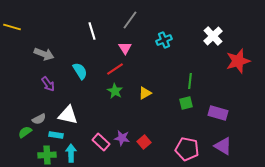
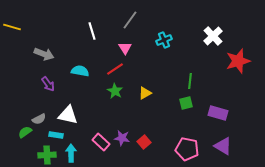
cyan semicircle: rotated 48 degrees counterclockwise
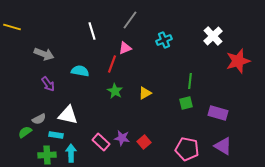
pink triangle: rotated 40 degrees clockwise
red line: moved 3 px left, 5 px up; rotated 36 degrees counterclockwise
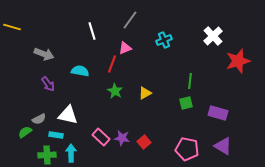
pink rectangle: moved 5 px up
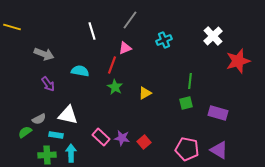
red line: moved 1 px down
green star: moved 4 px up
purple triangle: moved 4 px left, 4 px down
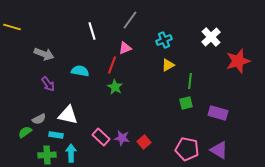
white cross: moved 2 px left, 1 px down
yellow triangle: moved 23 px right, 28 px up
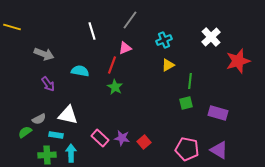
pink rectangle: moved 1 px left, 1 px down
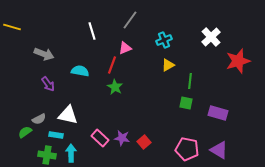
green square: rotated 24 degrees clockwise
green cross: rotated 12 degrees clockwise
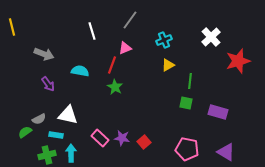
yellow line: rotated 60 degrees clockwise
purple rectangle: moved 1 px up
purple triangle: moved 7 px right, 2 px down
green cross: rotated 24 degrees counterclockwise
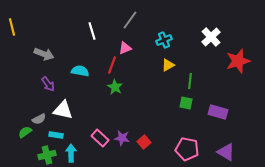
white triangle: moved 5 px left, 5 px up
